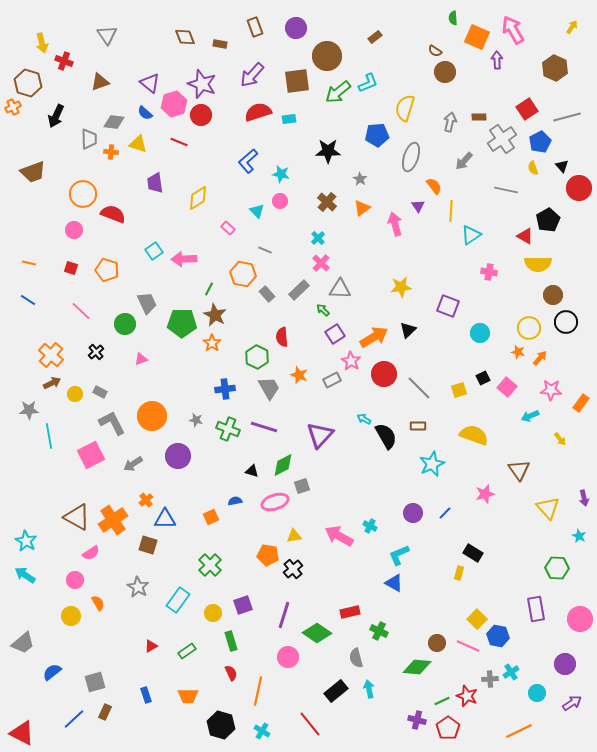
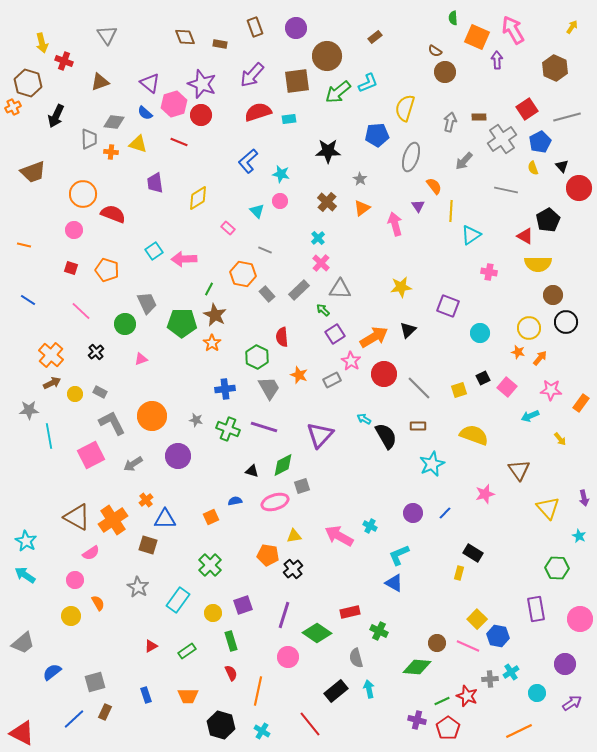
orange line at (29, 263): moved 5 px left, 18 px up
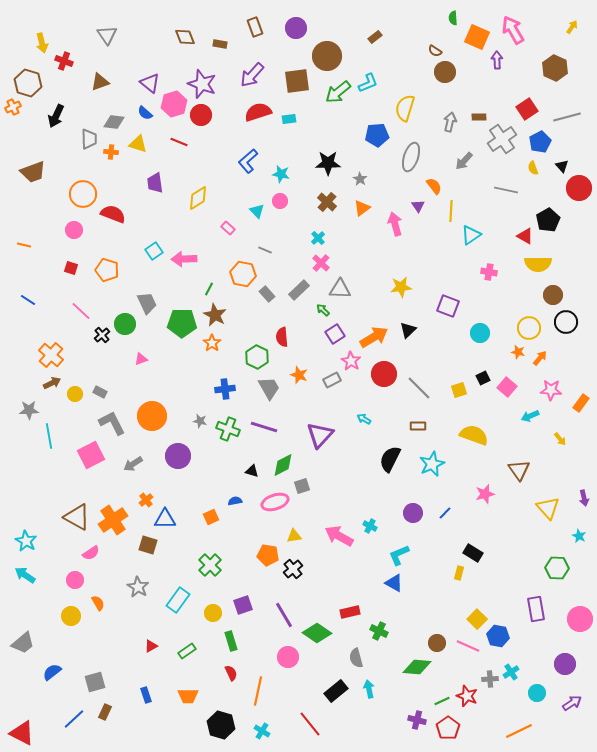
black star at (328, 151): moved 12 px down
black cross at (96, 352): moved 6 px right, 17 px up
gray star at (196, 420): moved 4 px right, 1 px down
black semicircle at (386, 436): moved 4 px right, 23 px down; rotated 124 degrees counterclockwise
purple line at (284, 615): rotated 48 degrees counterclockwise
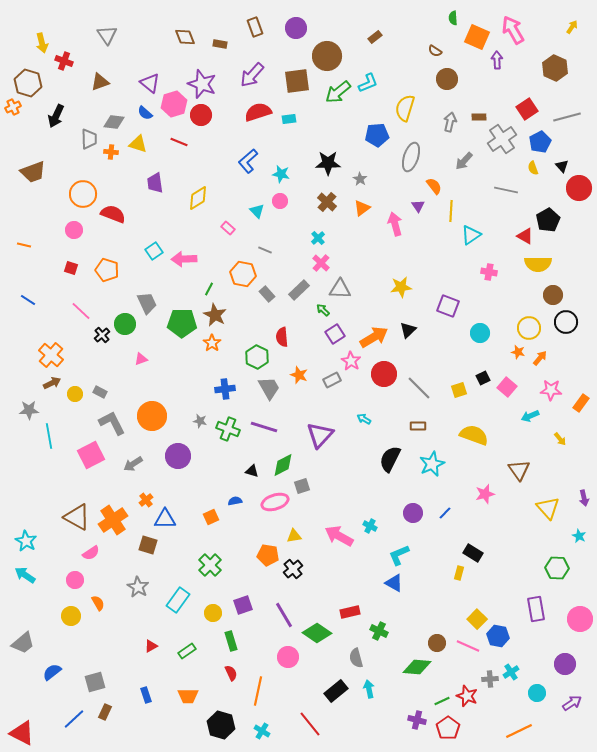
brown circle at (445, 72): moved 2 px right, 7 px down
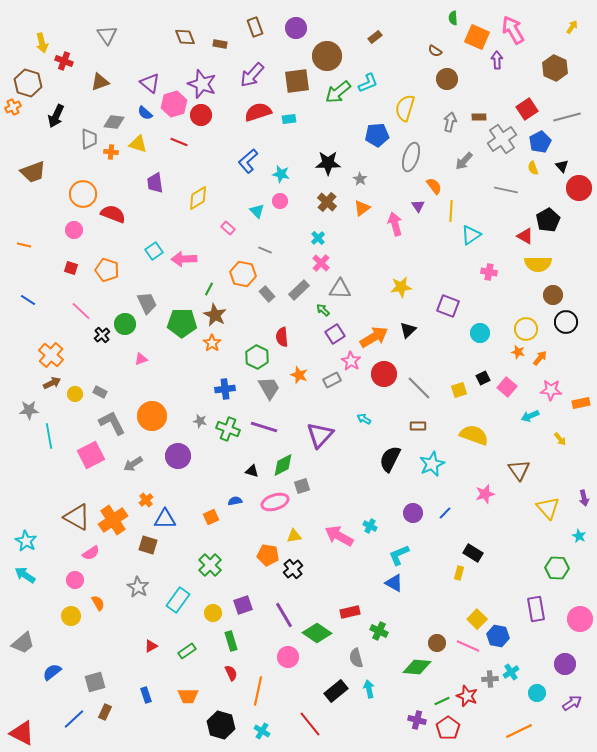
yellow circle at (529, 328): moved 3 px left, 1 px down
orange rectangle at (581, 403): rotated 42 degrees clockwise
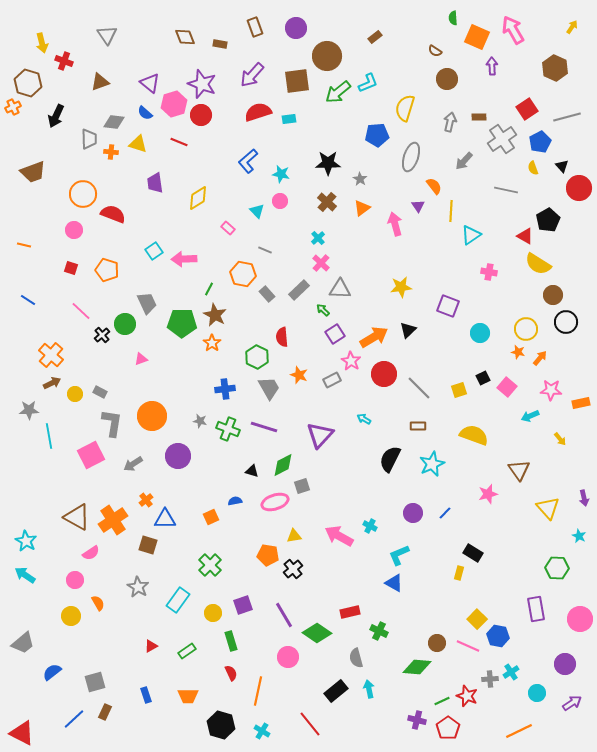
purple arrow at (497, 60): moved 5 px left, 6 px down
yellow semicircle at (538, 264): rotated 32 degrees clockwise
gray L-shape at (112, 423): rotated 36 degrees clockwise
pink star at (485, 494): moved 3 px right
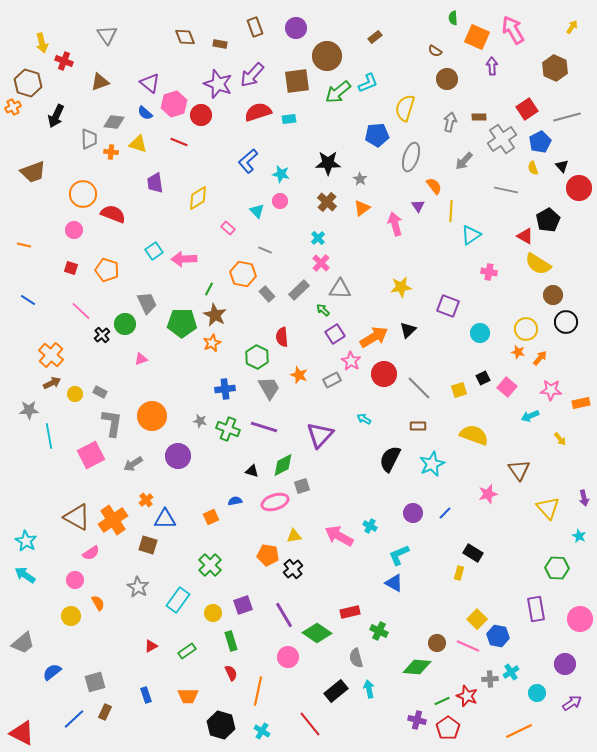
purple star at (202, 84): moved 16 px right
orange star at (212, 343): rotated 12 degrees clockwise
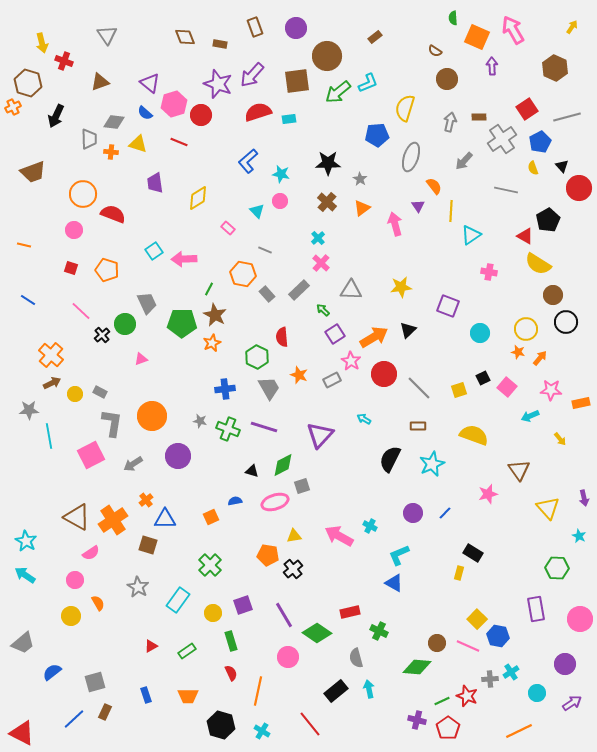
gray triangle at (340, 289): moved 11 px right, 1 px down
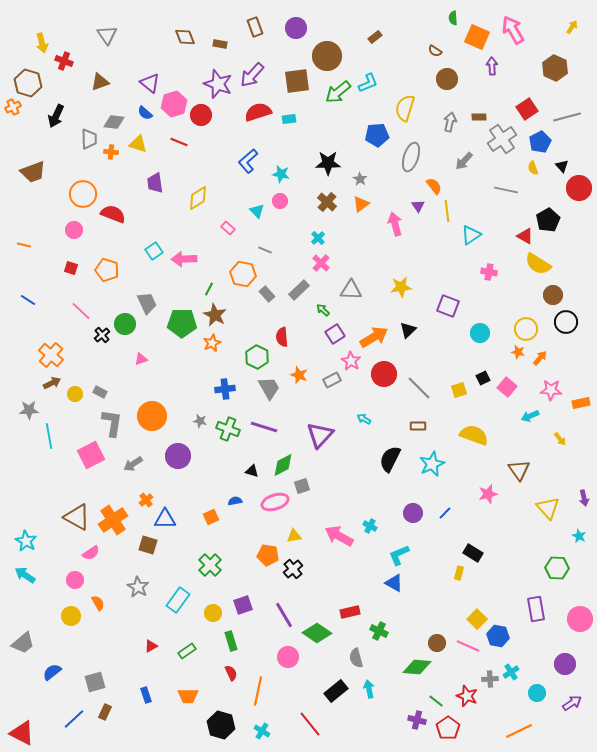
orange triangle at (362, 208): moved 1 px left, 4 px up
yellow line at (451, 211): moved 4 px left; rotated 10 degrees counterclockwise
green line at (442, 701): moved 6 px left; rotated 63 degrees clockwise
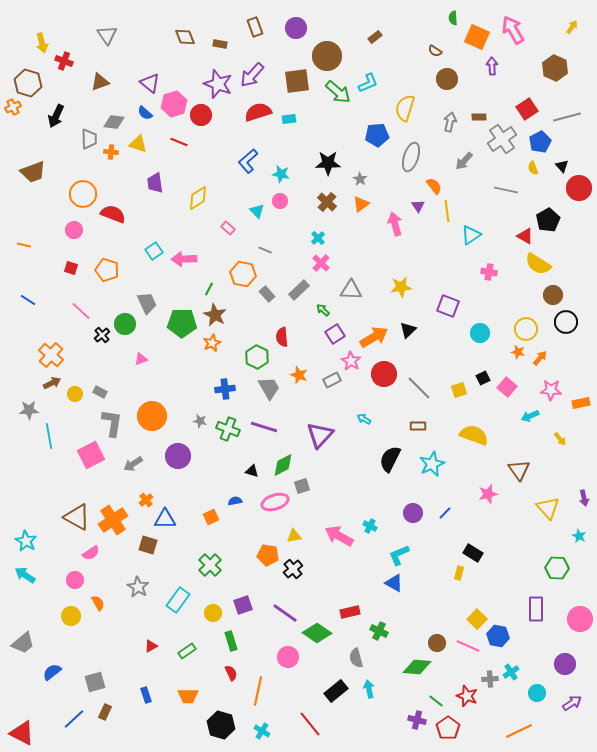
green arrow at (338, 92): rotated 100 degrees counterclockwise
purple rectangle at (536, 609): rotated 10 degrees clockwise
purple line at (284, 615): moved 1 px right, 2 px up; rotated 24 degrees counterclockwise
